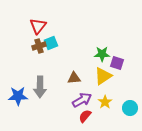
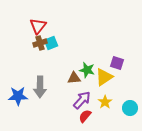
brown cross: moved 1 px right, 3 px up
green star: moved 15 px left, 16 px down; rotated 14 degrees clockwise
yellow triangle: moved 1 px right, 1 px down
purple arrow: rotated 18 degrees counterclockwise
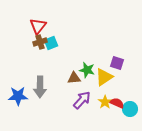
brown cross: moved 1 px up
cyan circle: moved 1 px down
red semicircle: moved 32 px right, 13 px up; rotated 72 degrees clockwise
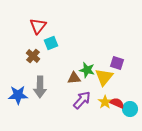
brown cross: moved 7 px left, 14 px down; rotated 32 degrees counterclockwise
yellow triangle: rotated 18 degrees counterclockwise
blue star: moved 1 px up
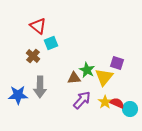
red triangle: rotated 30 degrees counterclockwise
green star: rotated 14 degrees clockwise
